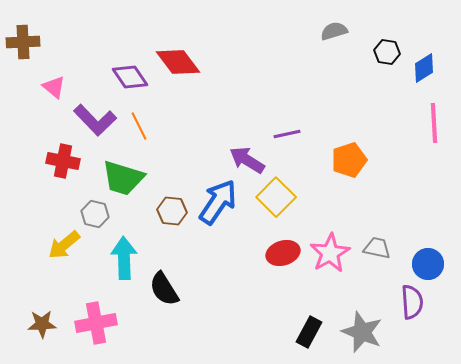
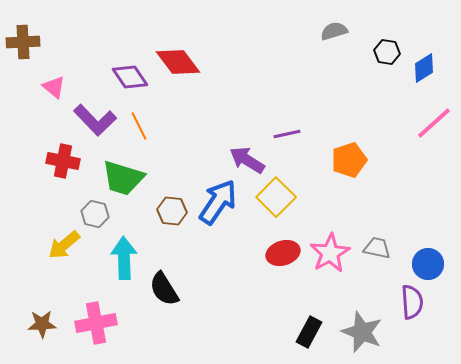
pink line: rotated 51 degrees clockwise
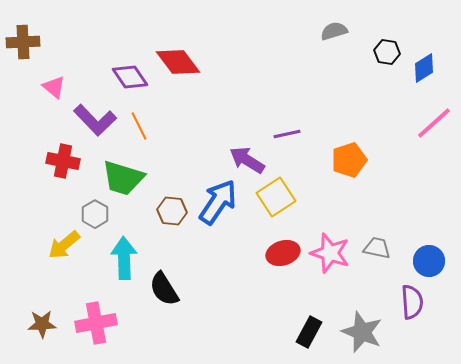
yellow square: rotated 12 degrees clockwise
gray hexagon: rotated 16 degrees clockwise
pink star: rotated 24 degrees counterclockwise
blue circle: moved 1 px right, 3 px up
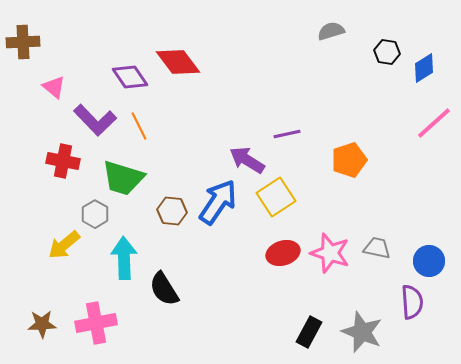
gray semicircle: moved 3 px left
